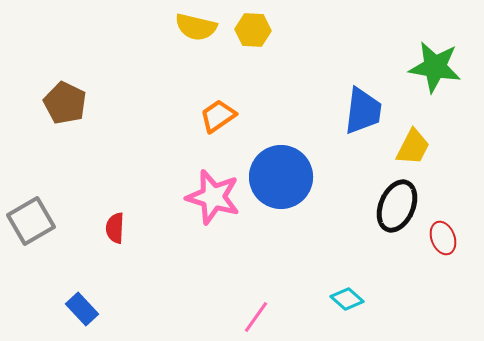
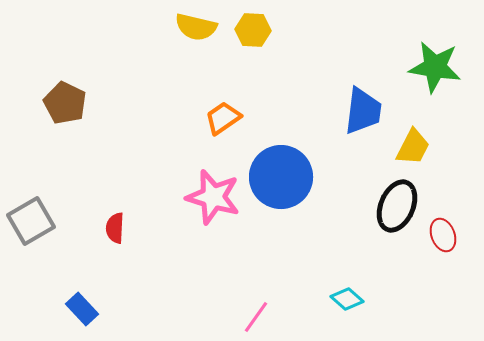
orange trapezoid: moved 5 px right, 2 px down
red ellipse: moved 3 px up
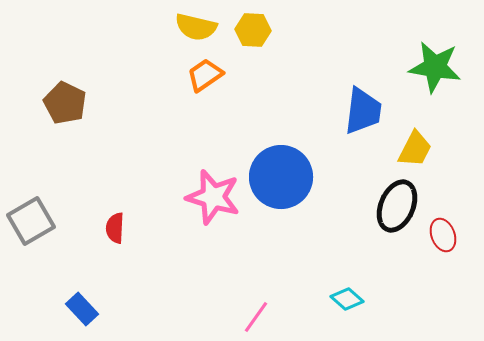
orange trapezoid: moved 18 px left, 43 px up
yellow trapezoid: moved 2 px right, 2 px down
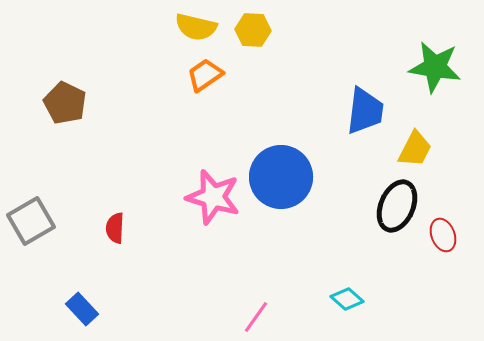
blue trapezoid: moved 2 px right
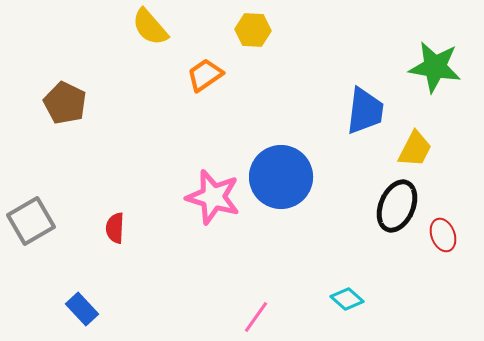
yellow semicircle: moved 46 px left; rotated 36 degrees clockwise
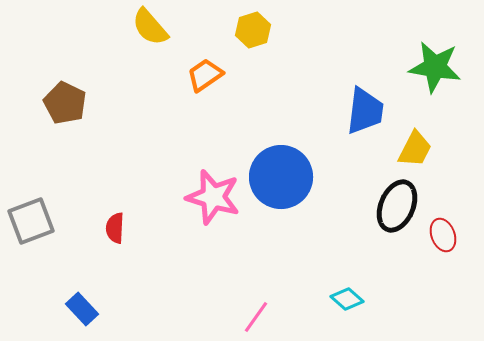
yellow hexagon: rotated 20 degrees counterclockwise
gray square: rotated 9 degrees clockwise
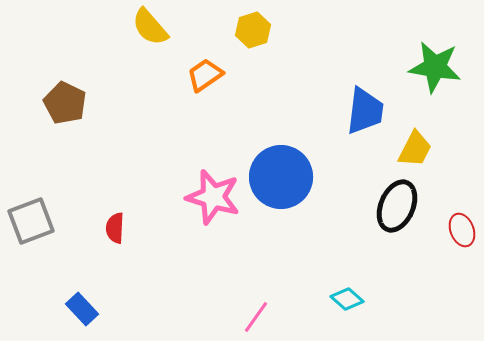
red ellipse: moved 19 px right, 5 px up
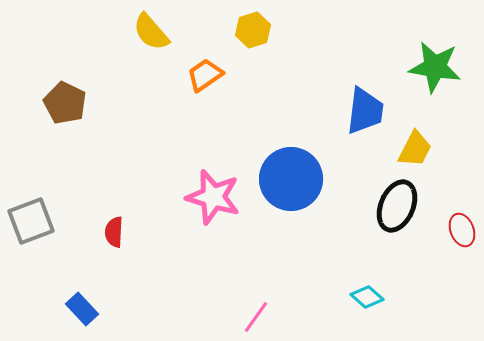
yellow semicircle: moved 1 px right, 5 px down
blue circle: moved 10 px right, 2 px down
red semicircle: moved 1 px left, 4 px down
cyan diamond: moved 20 px right, 2 px up
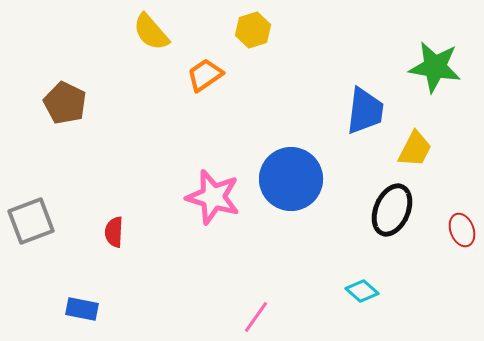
black ellipse: moved 5 px left, 4 px down
cyan diamond: moved 5 px left, 6 px up
blue rectangle: rotated 36 degrees counterclockwise
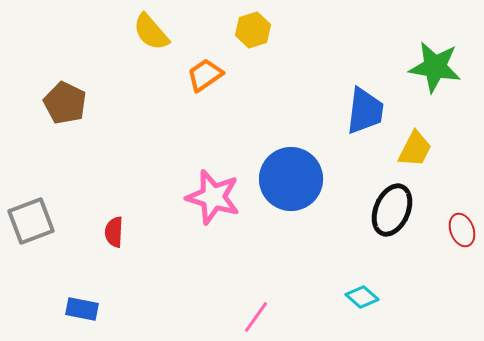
cyan diamond: moved 6 px down
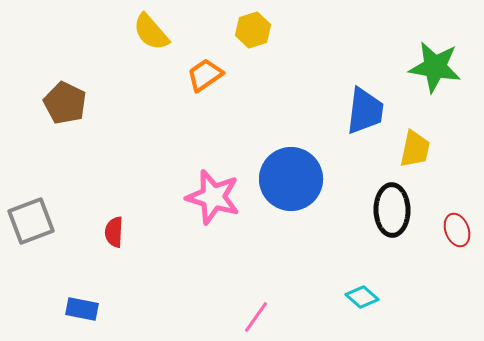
yellow trapezoid: rotated 15 degrees counterclockwise
black ellipse: rotated 24 degrees counterclockwise
red ellipse: moved 5 px left
